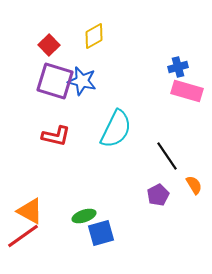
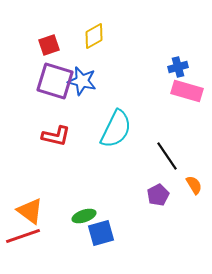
red square: rotated 25 degrees clockwise
orange triangle: rotated 8 degrees clockwise
red line: rotated 16 degrees clockwise
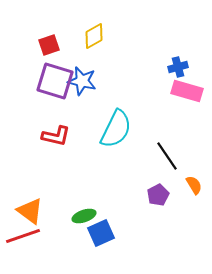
blue square: rotated 8 degrees counterclockwise
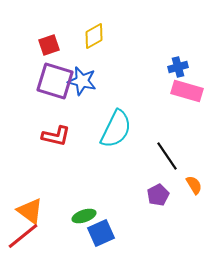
red line: rotated 20 degrees counterclockwise
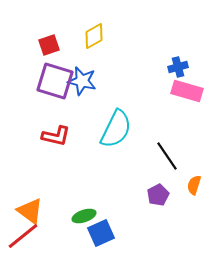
orange semicircle: rotated 132 degrees counterclockwise
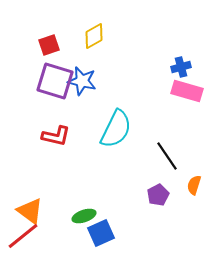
blue cross: moved 3 px right
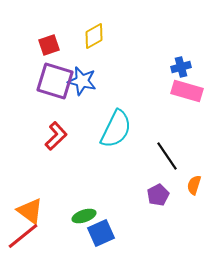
red L-shape: rotated 56 degrees counterclockwise
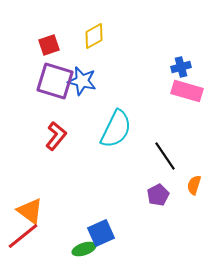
red L-shape: rotated 8 degrees counterclockwise
black line: moved 2 px left
green ellipse: moved 33 px down
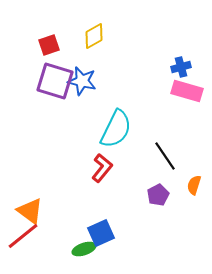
red L-shape: moved 46 px right, 32 px down
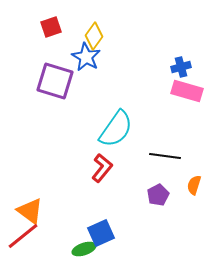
yellow diamond: rotated 24 degrees counterclockwise
red square: moved 2 px right, 18 px up
blue star: moved 4 px right, 24 px up; rotated 16 degrees clockwise
cyan semicircle: rotated 9 degrees clockwise
black line: rotated 48 degrees counterclockwise
